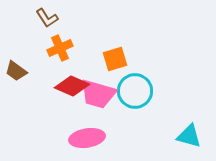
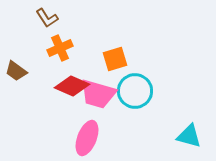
pink ellipse: rotated 60 degrees counterclockwise
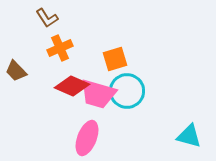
brown trapezoid: rotated 10 degrees clockwise
cyan circle: moved 8 px left
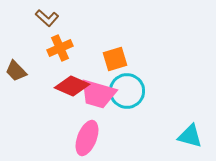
brown L-shape: rotated 15 degrees counterclockwise
cyan triangle: moved 1 px right
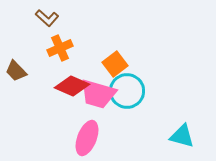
orange square: moved 5 px down; rotated 20 degrees counterclockwise
cyan triangle: moved 8 px left
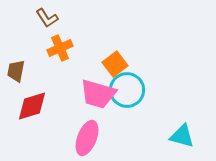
brown L-shape: rotated 15 degrees clockwise
brown trapezoid: rotated 55 degrees clockwise
red diamond: moved 40 px left, 20 px down; rotated 40 degrees counterclockwise
cyan circle: moved 1 px up
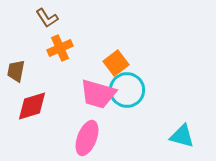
orange square: moved 1 px right, 1 px up
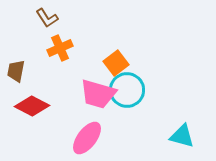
red diamond: rotated 44 degrees clockwise
pink ellipse: rotated 16 degrees clockwise
